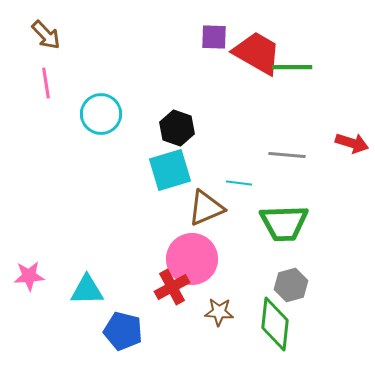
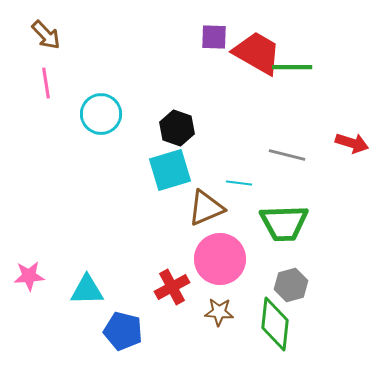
gray line: rotated 9 degrees clockwise
pink circle: moved 28 px right
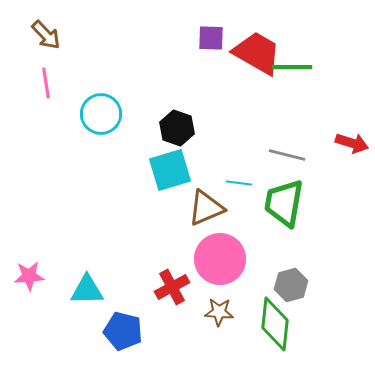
purple square: moved 3 px left, 1 px down
green trapezoid: moved 20 px up; rotated 102 degrees clockwise
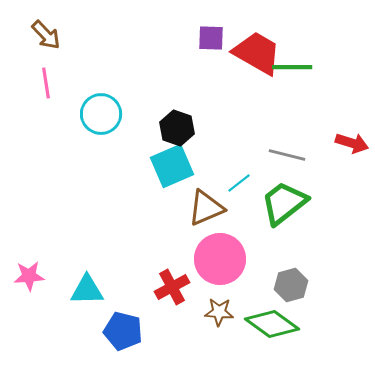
cyan square: moved 2 px right, 4 px up; rotated 6 degrees counterclockwise
cyan line: rotated 45 degrees counterclockwise
green trapezoid: rotated 42 degrees clockwise
green diamond: moved 3 px left; rotated 60 degrees counterclockwise
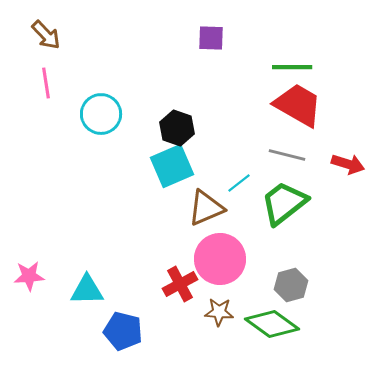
red trapezoid: moved 41 px right, 52 px down
red arrow: moved 4 px left, 21 px down
red cross: moved 8 px right, 3 px up
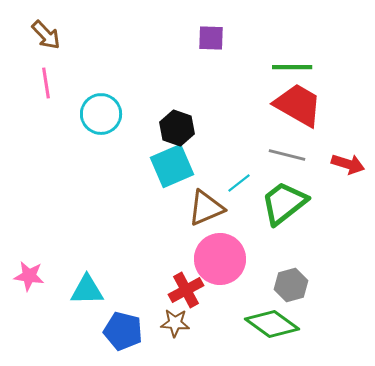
pink star: rotated 12 degrees clockwise
red cross: moved 6 px right, 6 px down
brown star: moved 44 px left, 11 px down
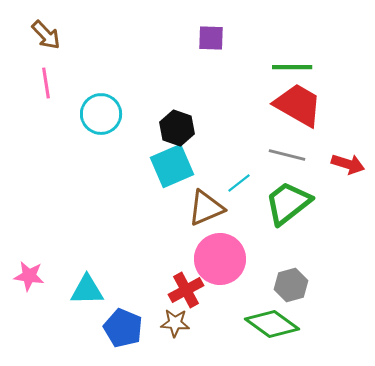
green trapezoid: moved 4 px right
blue pentagon: moved 3 px up; rotated 9 degrees clockwise
